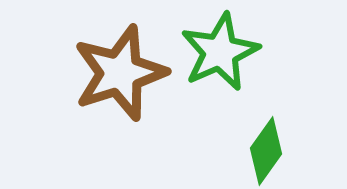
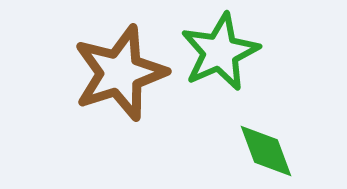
green diamond: rotated 56 degrees counterclockwise
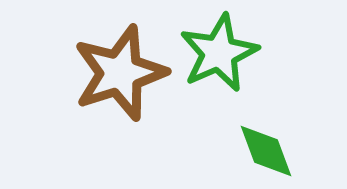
green star: moved 1 px left, 1 px down
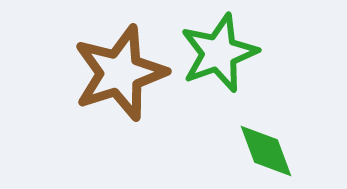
green star: rotated 4 degrees clockwise
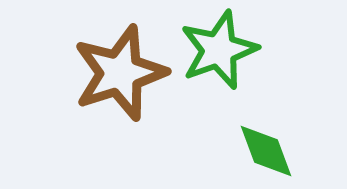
green star: moved 3 px up
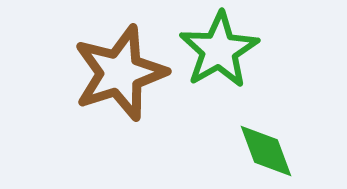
green star: rotated 10 degrees counterclockwise
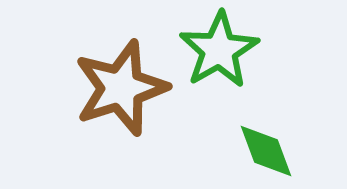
brown star: moved 1 px right, 15 px down
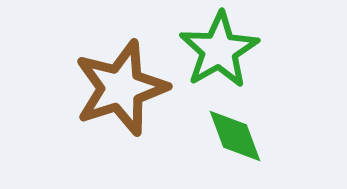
green diamond: moved 31 px left, 15 px up
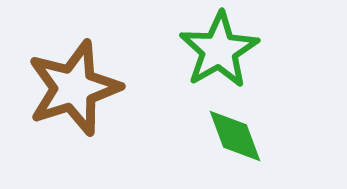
brown star: moved 47 px left
